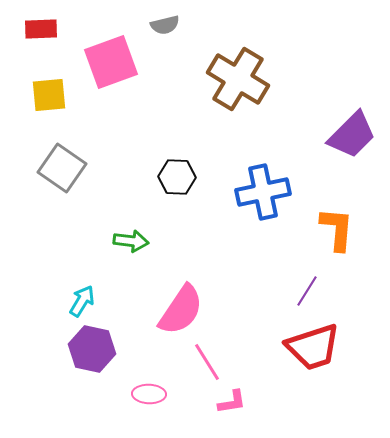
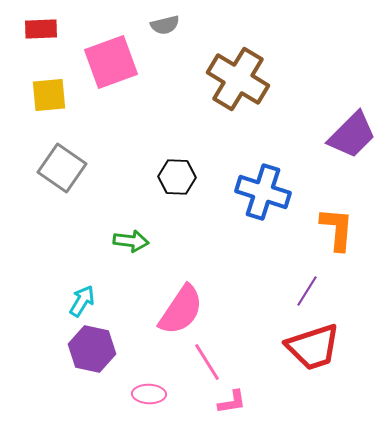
blue cross: rotated 30 degrees clockwise
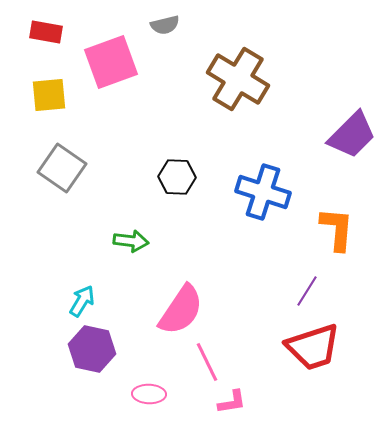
red rectangle: moved 5 px right, 3 px down; rotated 12 degrees clockwise
pink line: rotated 6 degrees clockwise
